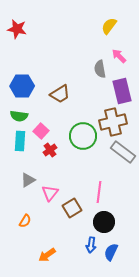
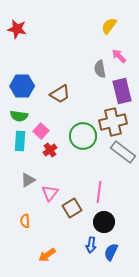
orange semicircle: rotated 144 degrees clockwise
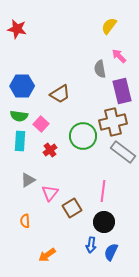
pink square: moved 7 px up
pink line: moved 4 px right, 1 px up
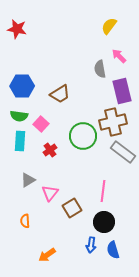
blue semicircle: moved 2 px right, 2 px up; rotated 42 degrees counterclockwise
